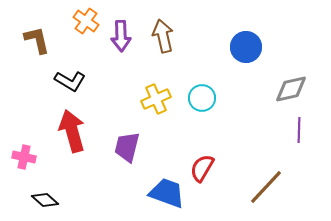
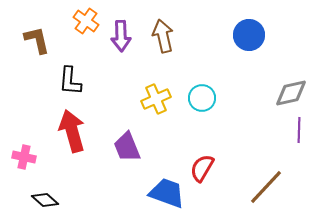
blue circle: moved 3 px right, 12 px up
black L-shape: rotated 64 degrees clockwise
gray diamond: moved 4 px down
purple trapezoid: rotated 36 degrees counterclockwise
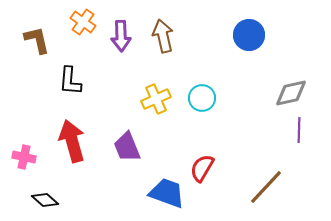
orange cross: moved 3 px left, 1 px down
red arrow: moved 10 px down
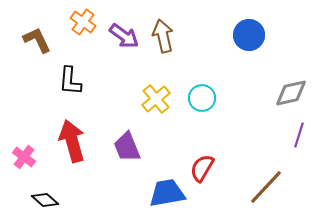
purple arrow: moved 3 px right; rotated 52 degrees counterclockwise
brown L-shape: rotated 12 degrees counterclockwise
yellow cross: rotated 16 degrees counterclockwise
purple line: moved 5 px down; rotated 15 degrees clockwise
pink cross: rotated 25 degrees clockwise
blue trapezoid: rotated 30 degrees counterclockwise
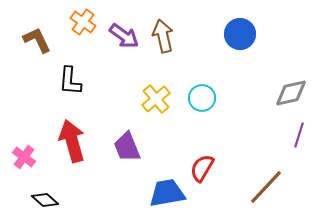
blue circle: moved 9 px left, 1 px up
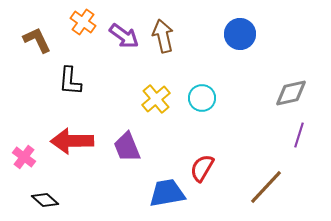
red arrow: rotated 75 degrees counterclockwise
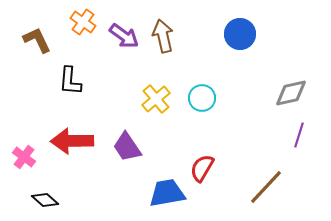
purple trapezoid: rotated 12 degrees counterclockwise
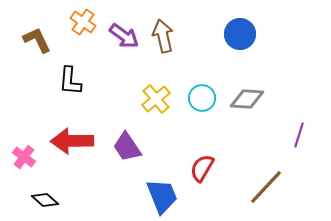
gray diamond: moved 44 px left, 6 px down; rotated 16 degrees clockwise
blue trapezoid: moved 5 px left, 3 px down; rotated 78 degrees clockwise
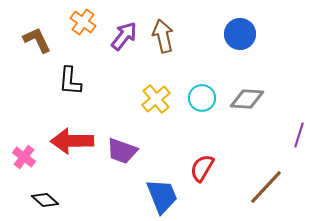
purple arrow: rotated 88 degrees counterclockwise
purple trapezoid: moved 5 px left, 4 px down; rotated 36 degrees counterclockwise
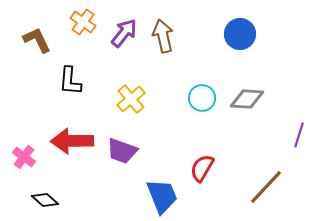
purple arrow: moved 3 px up
yellow cross: moved 25 px left
